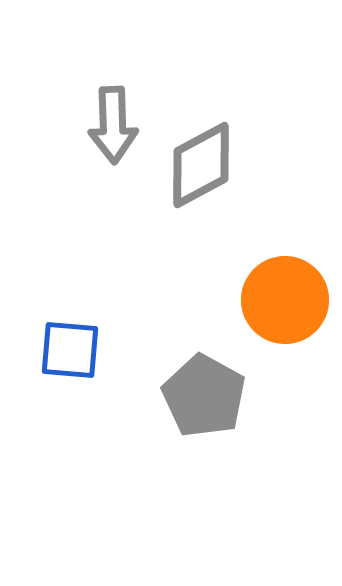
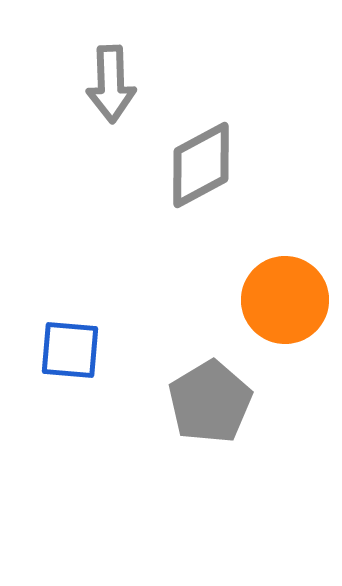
gray arrow: moved 2 px left, 41 px up
gray pentagon: moved 6 px right, 6 px down; rotated 12 degrees clockwise
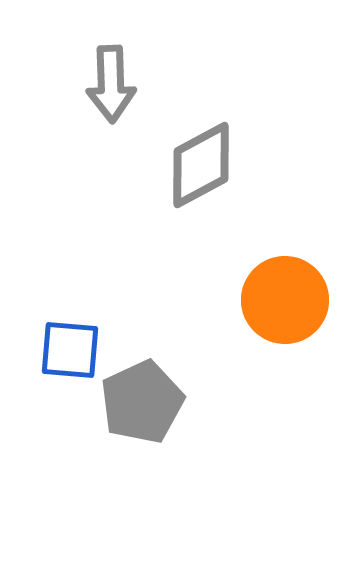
gray pentagon: moved 68 px left; rotated 6 degrees clockwise
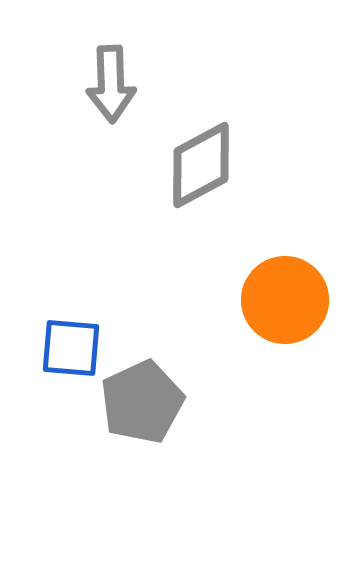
blue square: moved 1 px right, 2 px up
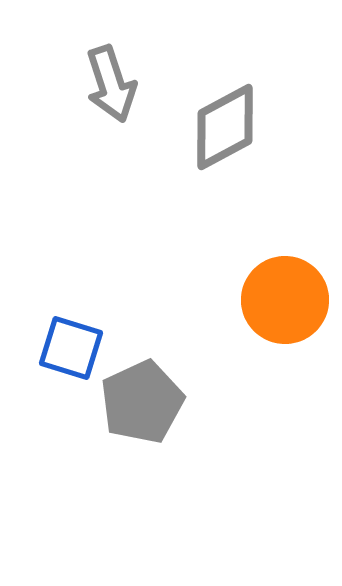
gray arrow: rotated 16 degrees counterclockwise
gray diamond: moved 24 px right, 38 px up
blue square: rotated 12 degrees clockwise
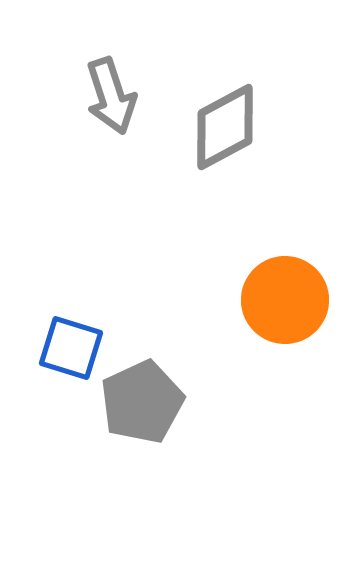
gray arrow: moved 12 px down
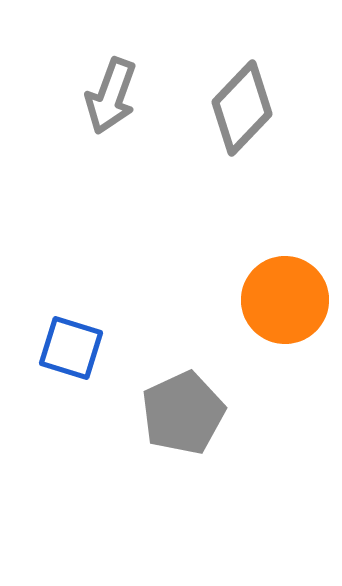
gray arrow: rotated 38 degrees clockwise
gray diamond: moved 17 px right, 19 px up; rotated 18 degrees counterclockwise
gray pentagon: moved 41 px right, 11 px down
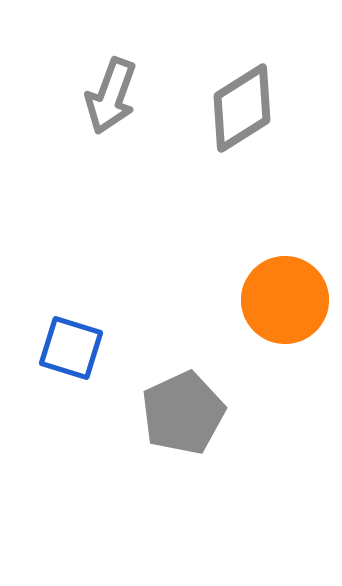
gray diamond: rotated 14 degrees clockwise
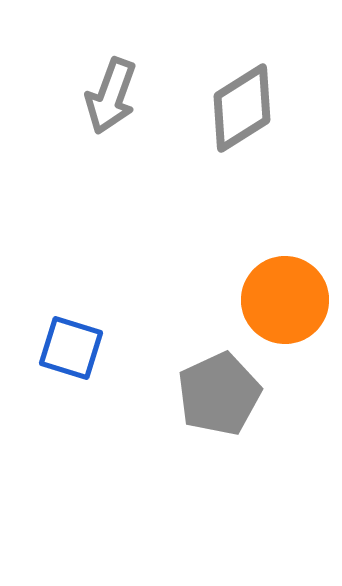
gray pentagon: moved 36 px right, 19 px up
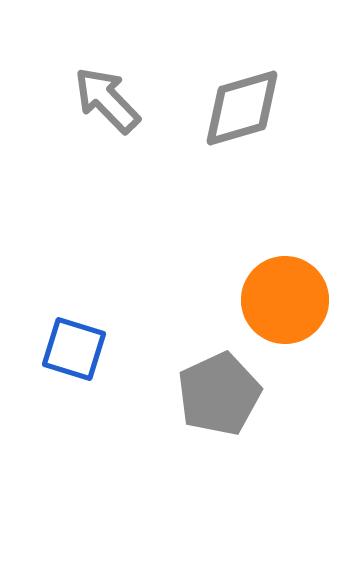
gray arrow: moved 4 px left, 4 px down; rotated 116 degrees clockwise
gray diamond: rotated 16 degrees clockwise
blue square: moved 3 px right, 1 px down
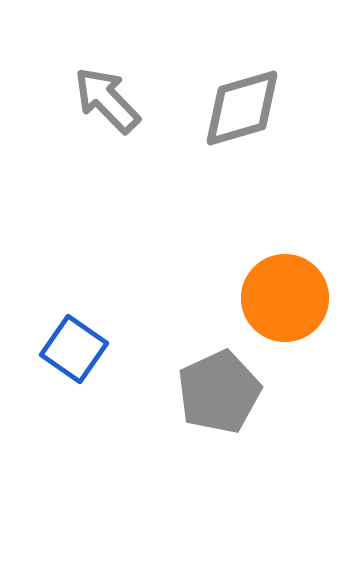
orange circle: moved 2 px up
blue square: rotated 18 degrees clockwise
gray pentagon: moved 2 px up
